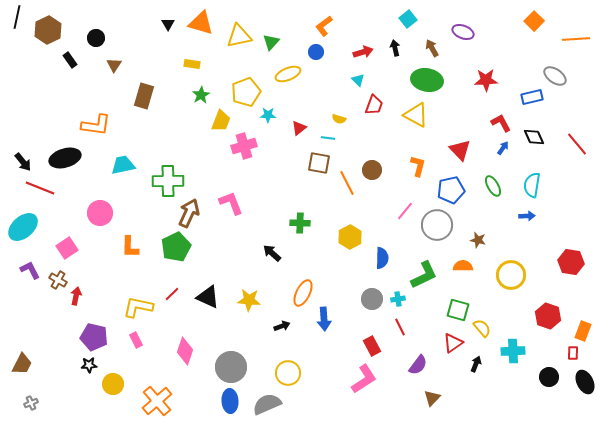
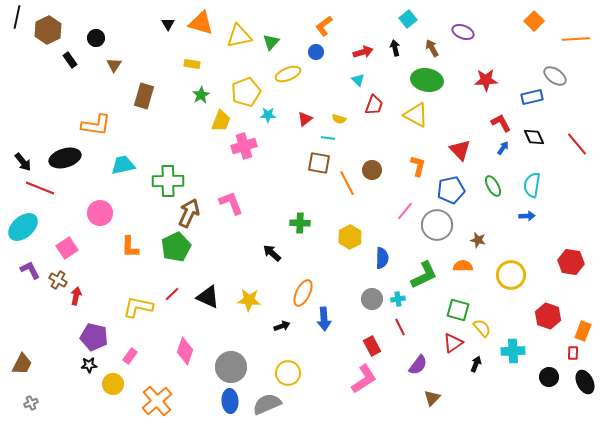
red triangle at (299, 128): moved 6 px right, 9 px up
pink rectangle at (136, 340): moved 6 px left, 16 px down; rotated 63 degrees clockwise
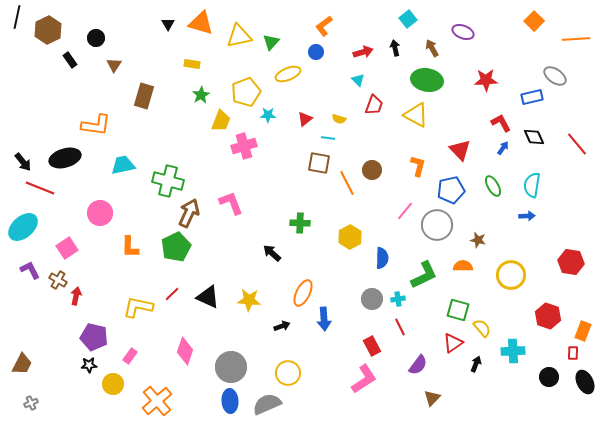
green cross at (168, 181): rotated 16 degrees clockwise
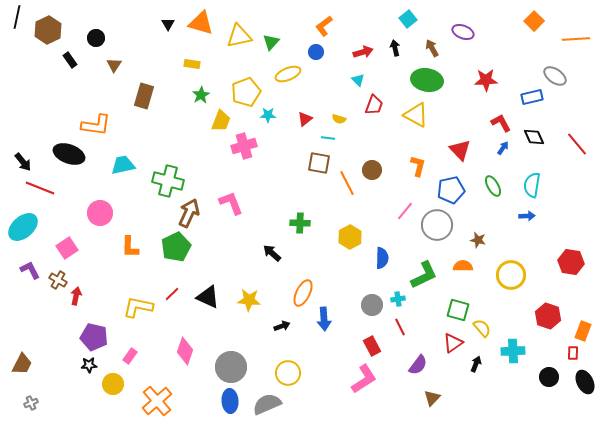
black ellipse at (65, 158): moved 4 px right, 4 px up; rotated 36 degrees clockwise
gray circle at (372, 299): moved 6 px down
